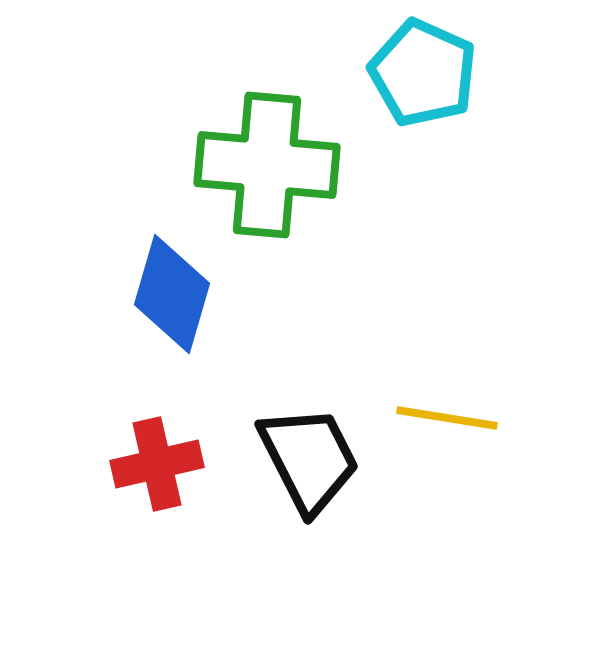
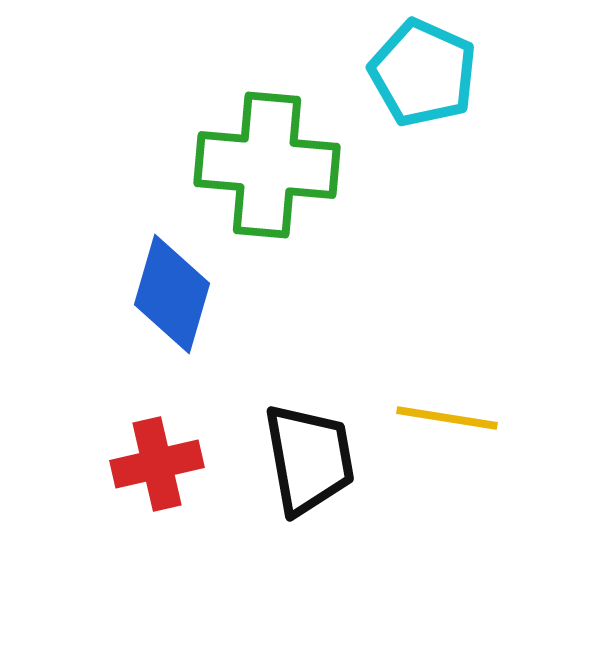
black trapezoid: rotated 17 degrees clockwise
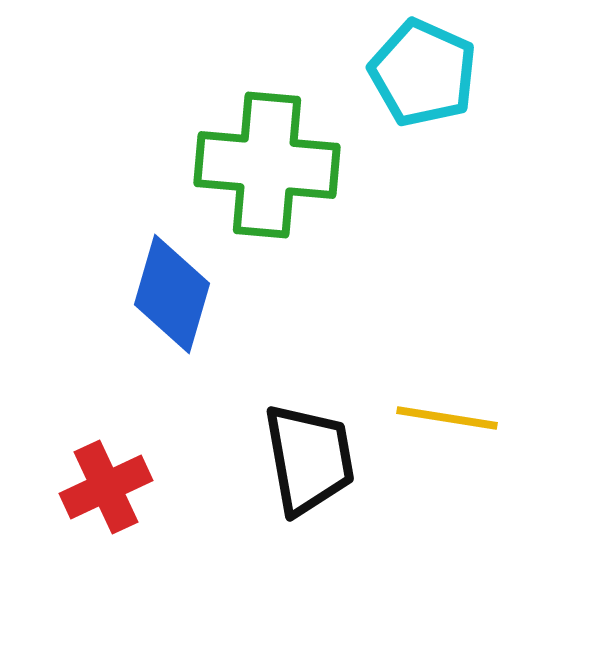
red cross: moved 51 px left, 23 px down; rotated 12 degrees counterclockwise
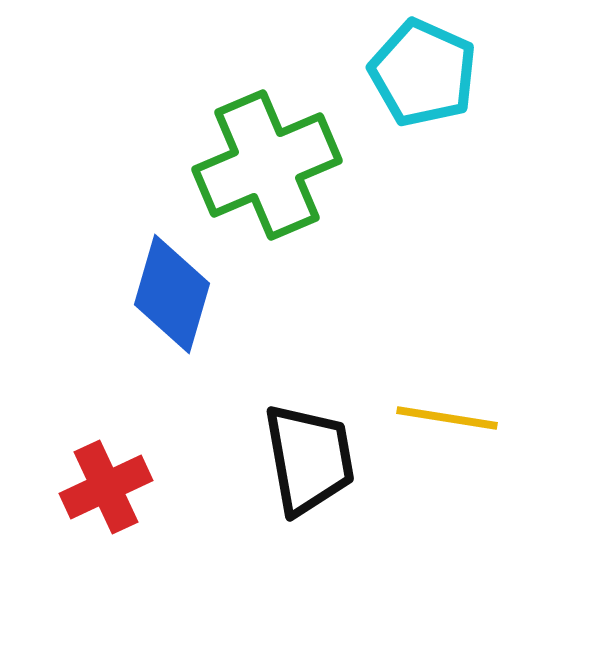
green cross: rotated 28 degrees counterclockwise
